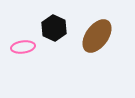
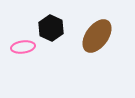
black hexagon: moved 3 px left
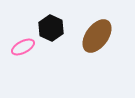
pink ellipse: rotated 20 degrees counterclockwise
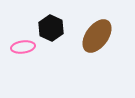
pink ellipse: rotated 20 degrees clockwise
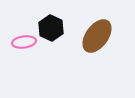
pink ellipse: moved 1 px right, 5 px up
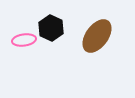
pink ellipse: moved 2 px up
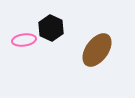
brown ellipse: moved 14 px down
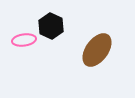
black hexagon: moved 2 px up
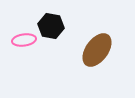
black hexagon: rotated 15 degrees counterclockwise
